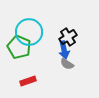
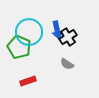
blue arrow: moved 7 px left, 20 px up
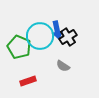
cyan circle: moved 11 px right, 4 px down
gray semicircle: moved 4 px left, 2 px down
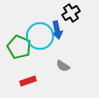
black cross: moved 3 px right, 24 px up
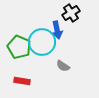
cyan circle: moved 2 px right, 6 px down
red rectangle: moved 6 px left; rotated 28 degrees clockwise
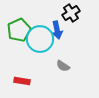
cyan circle: moved 2 px left, 3 px up
green pentagon: moved 17 px up; rotated 25 degrees clockwise
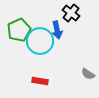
black cross: rotated 18 degrees counterclockwise
cyan circle: moved 2 px down
gray semicircle: moved 25 px right, 8 px down
red rectangle: moved 18 px right
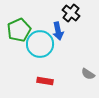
blue arrow: moved 1 px right, 1 px down
cyan circle: moved 3 px down
red rectangle: moved 5 px right
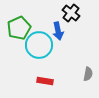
green pentagon: moved 2 px up
cyan circle: moved 1 px left, 1 px down
gray semicircle: rotated 112 degrees counterclockwise
